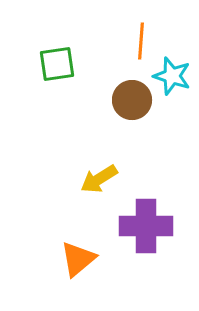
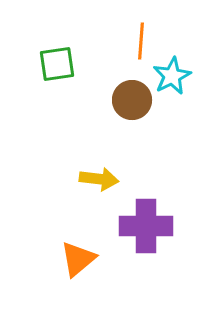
cyan star: rotated 27 degrees clockwise
yellow arrow: rotated 141 degrees counterclockwise
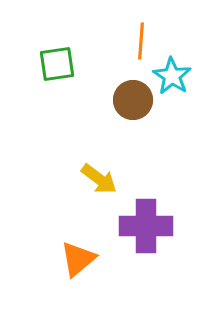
cyan star: rotated 12 degrees counterclockwise
brown circle: moved 1 px right
yellow arrow: rotated 30 degrees clockwise
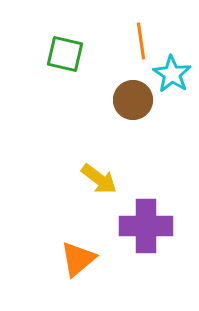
orange line: rotated 12 degrees counterclockwise
green square: moved 8 px right, 10 px up; rotated 21 degrees clockwise
cyan star: moved 2 px up
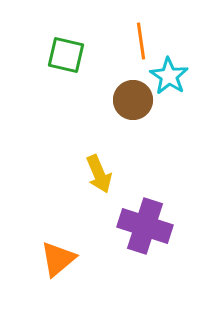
green square: moved 1 px right, 1 px down
cyan star: moved 3 px left, 2 px down
yellow arrow: moved 5 px up; rotated 30 degrees clockwise
purple cross: moved 1 px left; rotated 18 degrees clockwise
orange triangle: moved 20 px left
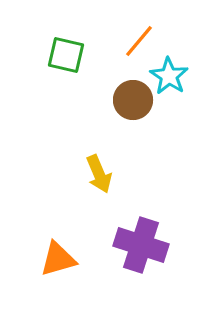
orange line: moved 2 px left; rotated 48 degrees clockwise
purple cross: moved 4 px left, 19 px down
orange triangle: rotated 24 degrees clockwise
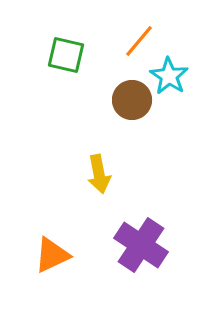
brown circle: moved 1 px left
yellow arrow: rotated 12 degrees clockwise
purple cross: rotated 16 degrees clockwise
orange triangle: moved 6 px left, 4 px up; rotated 9 degrees counterclockwise
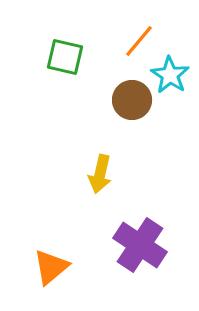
green square: moved 1 px left, 2 px down
cyan star: moved 1 px right, 1 px up
yellow arrow: moved 1 px right; rotated 24 degrees clockwise
purple cross: moved 1 px left
orange triangle: moved 1 px left, 12 px down; rotated 15 degrees counterclockwise
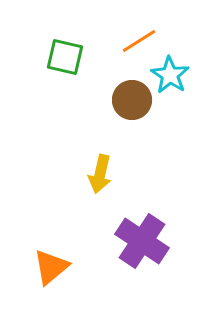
orange line: rotated 18 degrees clockwise
purple cross: moved 2 px right, 4 px up
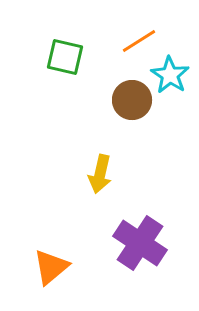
purple cross: moved 2 px left, 2 px down
